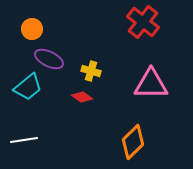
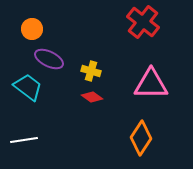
cyan trapezoid: rotated 104 degrees counterclockwise
red diamond: moved 10 px right
orange diamond: moved 8 px right, 4 px up; rotated 12 degrees counterclockwise
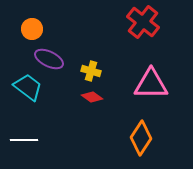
white line: rotated 8 degrees clockwise
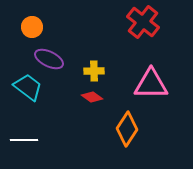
orange circle: moved 2 px up
yellow cross: moved 3 px right; rotated 18 degrees counterclockwise
orange diamond: moved 14 px left, 9 px up
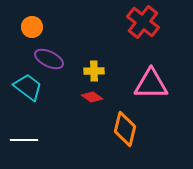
orange diamond: moved 2 px left; rotated 20 degrees counterclockwise
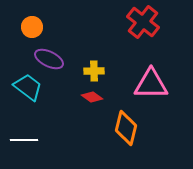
orange diamond: moved 1 px right, 1 px up
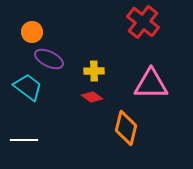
orange circle: moved 5 px down
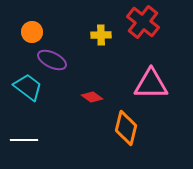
purple ellipse: moved 3 px right, 1 px down
yellow cross: moved 7 px right, 36 px up
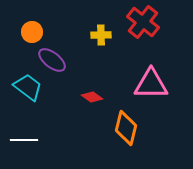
purple ellipse: rotated 12 degrees clockwise
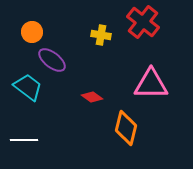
yellow cross: rotated 12 degrees clockwise
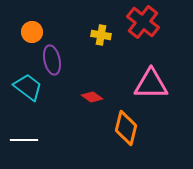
purple ellipse: rotated 40 degrees clockwise
